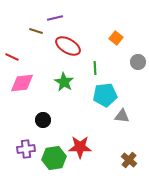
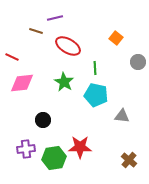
cyan pentagon: moved 9 px left; rotated 20 degrees clockwise
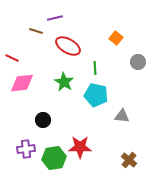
red line: moved 1 px down
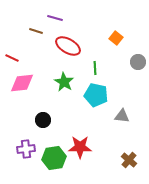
purple line: rotated 28 degrees clockwise
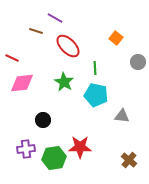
purple line: rotated 14 degrees clockwise
red ellipse: rotated 15 degrees clockwise
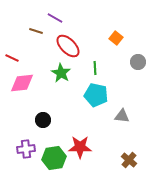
green star: moved 3 px left, 9 px up
